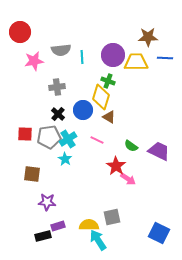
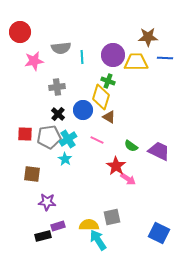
gray semicircle: moved 2 px up
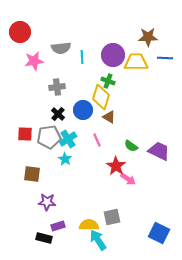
pink line: rotated 40 degrees clockwise
black rectangle: moved 1 px right, 2 px down; rotated 28 degrees clockwise
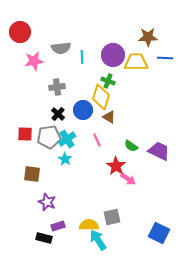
cyan cross: moved 1 px left
purple star: rotated 18 degrees clockwise
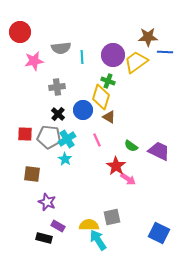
blue line: moved 6 px up
yellow trapezoid: rotated 35 degrees counterclockwise
gray pentagon: rotated 15 degrees clockwise
purple rectangle: rotated 48 degrees clockwise
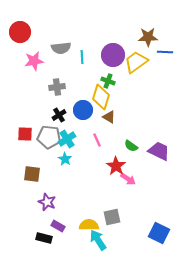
black cross: moved 1 px right, 1 px down; rotated 16 degrees clockwise
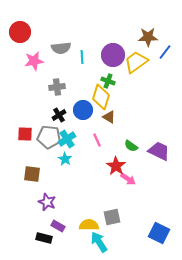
blue line: rotated 56 degrees counterclockwise
cyan arrow: moved 1 px right, 2 px down
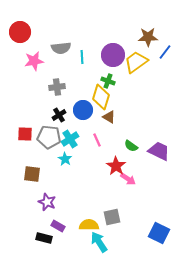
cyan cross: moved 3 px right
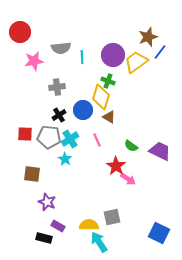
brown star: rotated 18 degrees counterclockwise
blue line: moved 5 px left
purple trapezoid: moved 1 px right
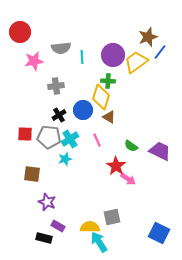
green cross: rotated 16 degrees counterclockwise
gray cross: moved 1 px left, 1 px up
cyan star: rotated 24 degrees clockwise
yellow semicircle: moved 1 px right, 2 px down
